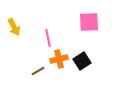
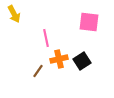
pink square: rotated 10 degrees clockwise
yellow arrow: moved 13 px up
pink line: moved 2 px left
brown line: rotated 24 degrees counterclockwise
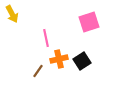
yellow arrow: moved 2 px left
pink square: rotated 25 degrees counterclockwise
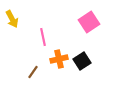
yellow arrow: moved 5 px down
pink square: rotated 15 degrees counterclockwise
pink line: moved 3 px left, 1 px up
brown line: moved 5 px left, 1 px down
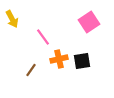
pink line: rotated 24 degrees counterclockwise
black square: rotated 24 degrees clockwise
brown line: moved 2 px left, 2 px up
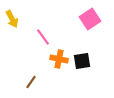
pink square: moved 1 px right, 3 px up
orange cross: rotated 24 degrees clockwise
brown line: moved 12 px down
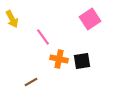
brown line: rotated 24 degrees clockwise
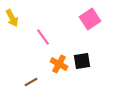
yellow arrow: moved 1 px up
orange cross: moved 5 px down; rotated 18 degrees clockwise
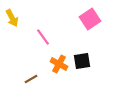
brown line: moved 3 px up
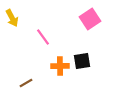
orange cross: moved 1 px right, 2 px down; rotated 30 degrees counterclockwise
brown line: moved 5 px left, 4 px down
